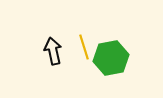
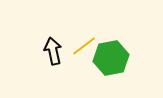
yellow line: moved 1 px up; rotated 70 degrees clockwise
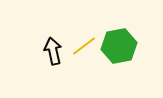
green hexagon: moved 8 px right, 12 px up
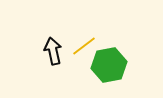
green hexagon: moved 10 px left, 19 px down
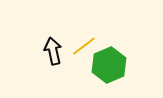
green hexagon: rotated 12 degrees counterclockwise
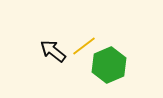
black arrow: rotated 40 degrees counterclockwise
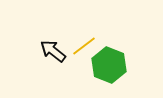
green hexagon: rotated 16 degrees counterclockwise
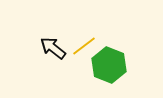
black arrow: moved 3 px up
